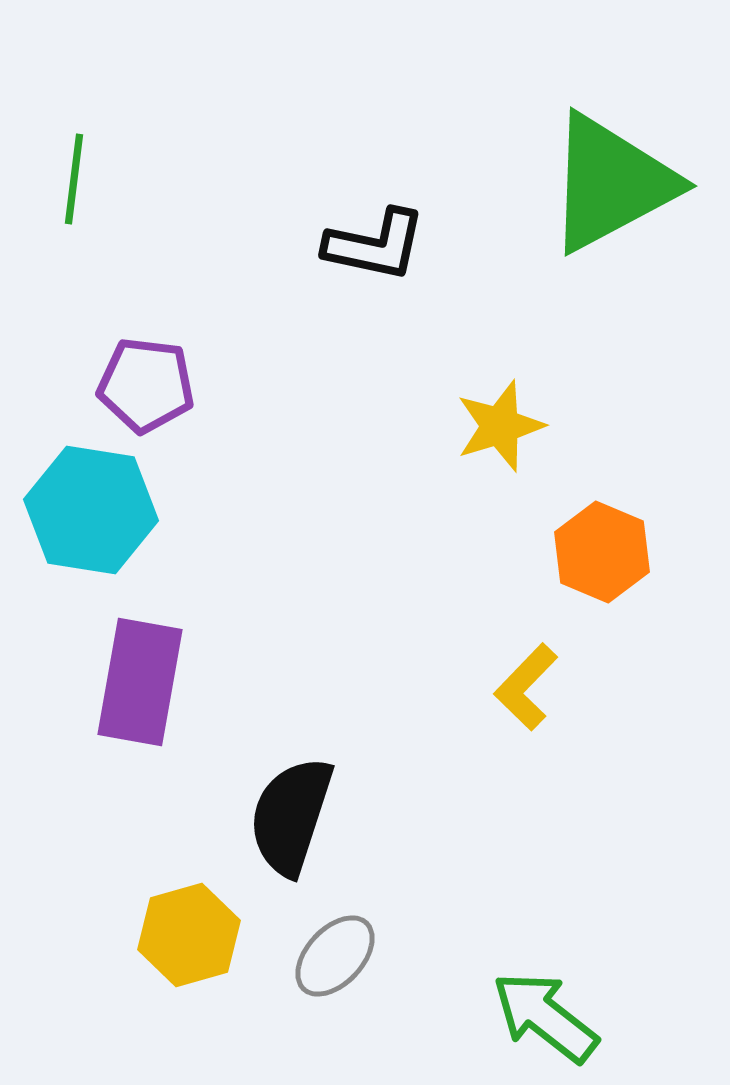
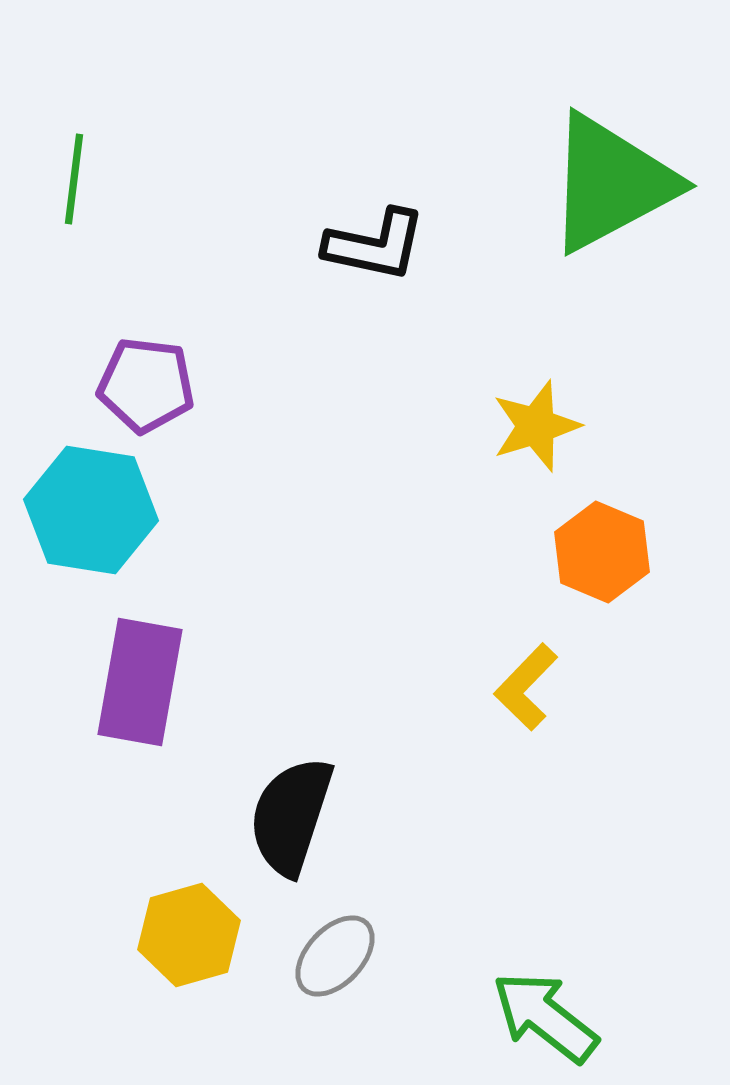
yellow star: moved 36 px right
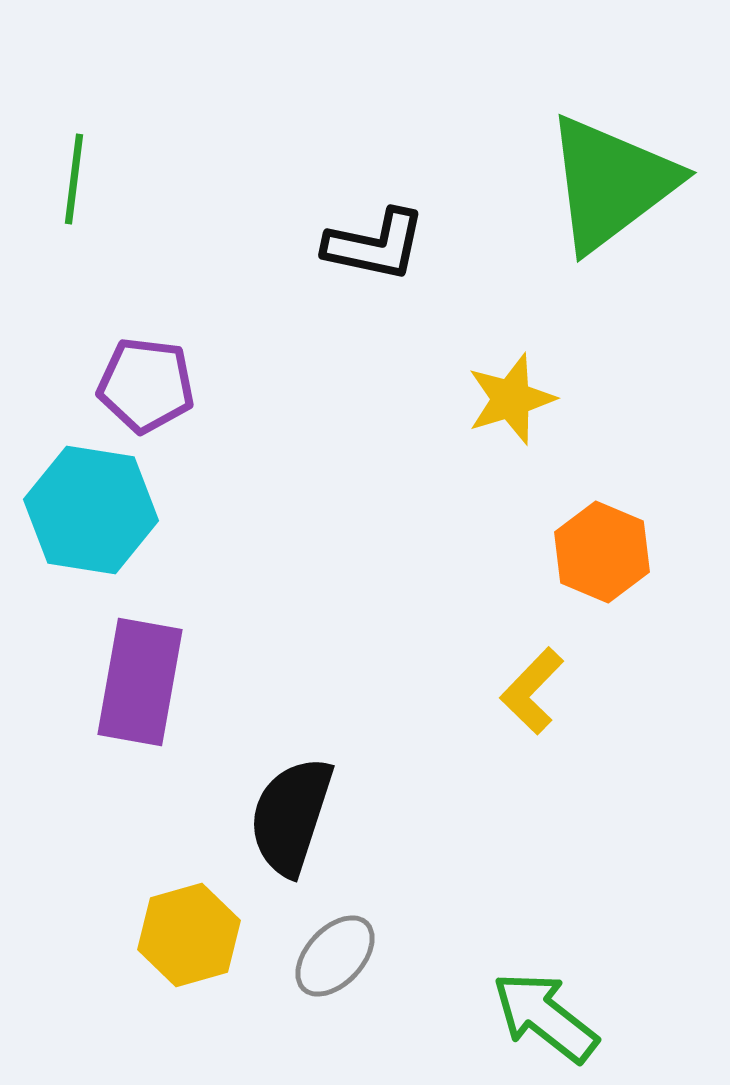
green triangle: rotated 9 degrees counterclockwise
yellow star: moved 25 px left, 27 px up
yellow L-shape: moved 6 px right, 4 px down
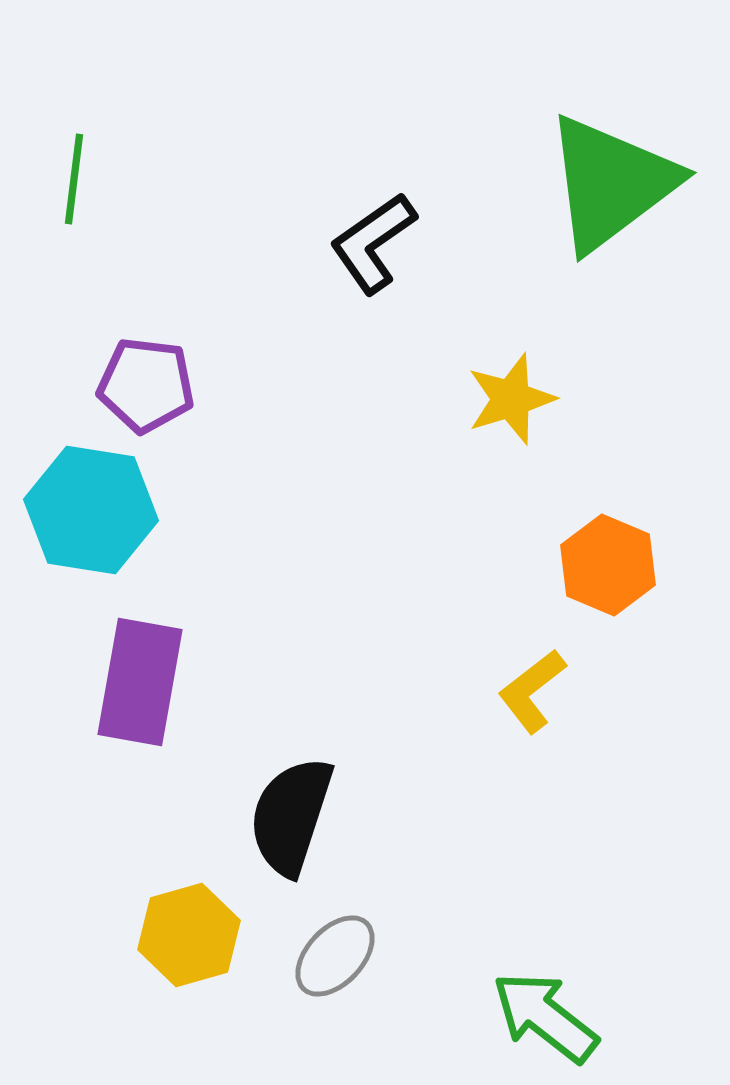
black L-shape: moved 2 px left, 2 px up; rotated 133 degrees clockwise
orange hexagon: moved 6 px right, 13 px down
yellow L-shape: rotated 8 degrees clockwise
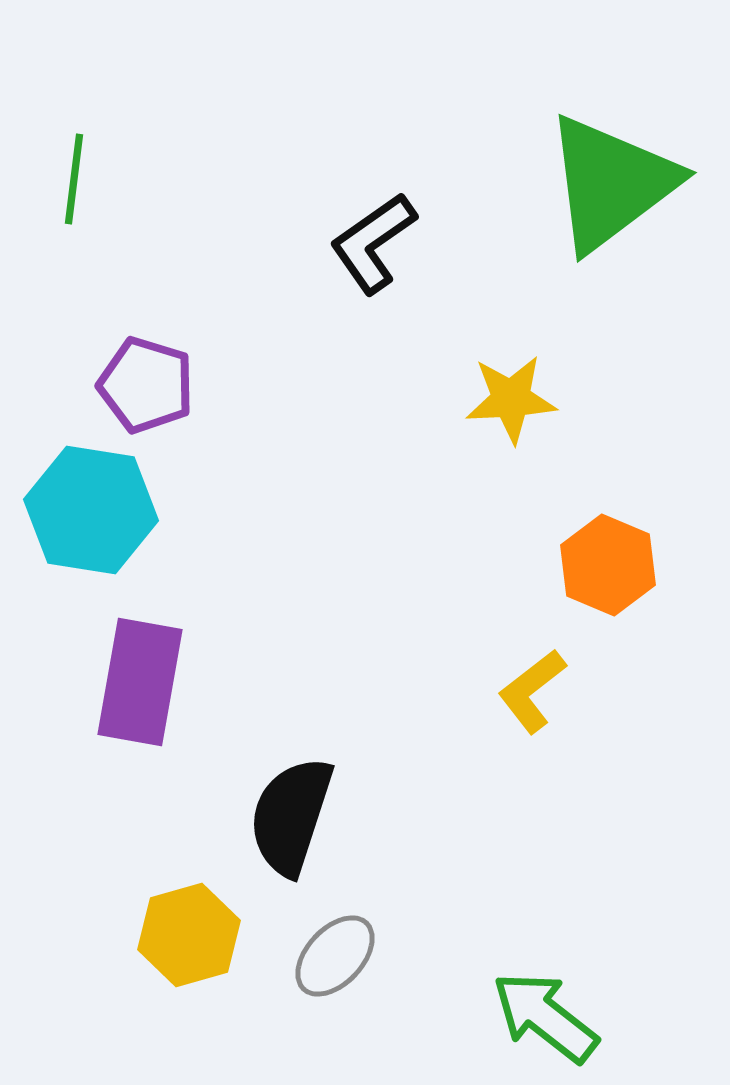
purple pentagon: rotated 10 degrees clockwise
yellow star: rotated 14 degrees clockwise
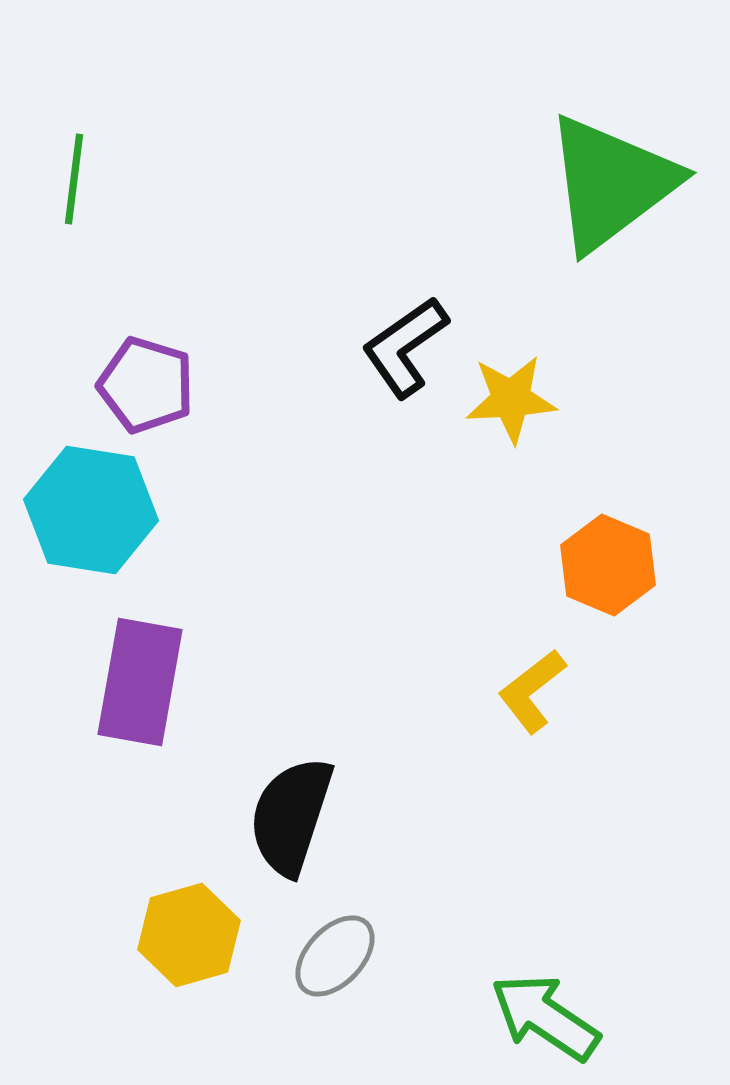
black L-shape: moved 32 px right, 104 px down
green arrow: rotated 4 degrees counterclockwise
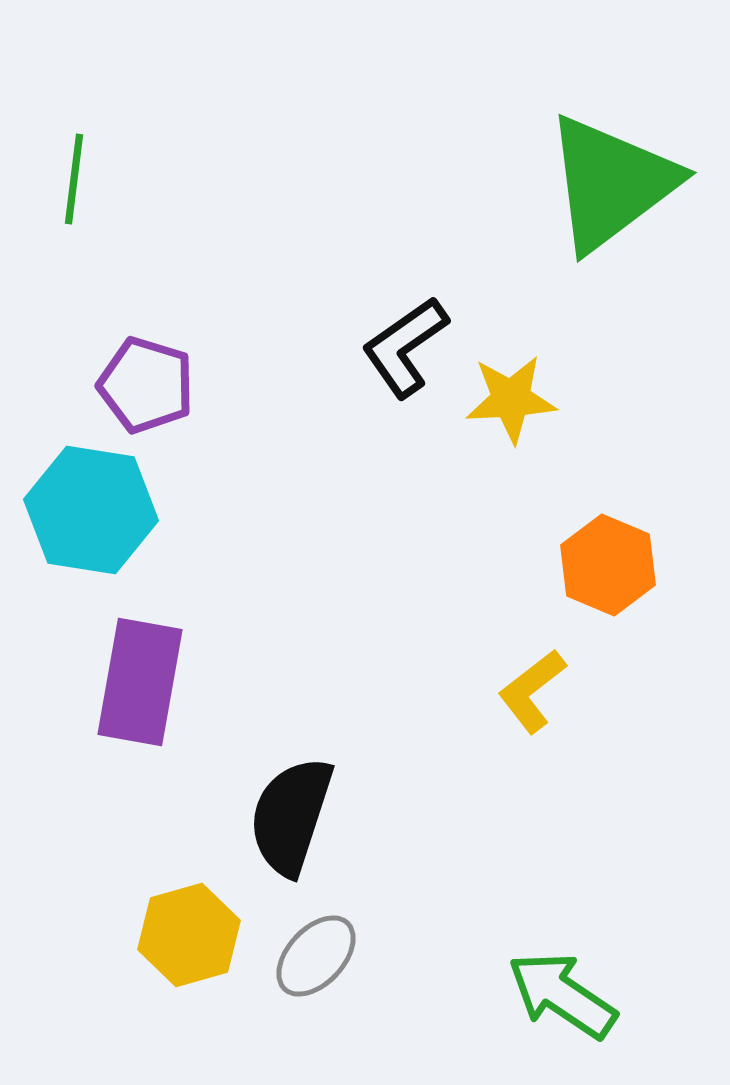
gray ellipse: moved 19 px left
green arrow: moved 17 px right, 22 px up
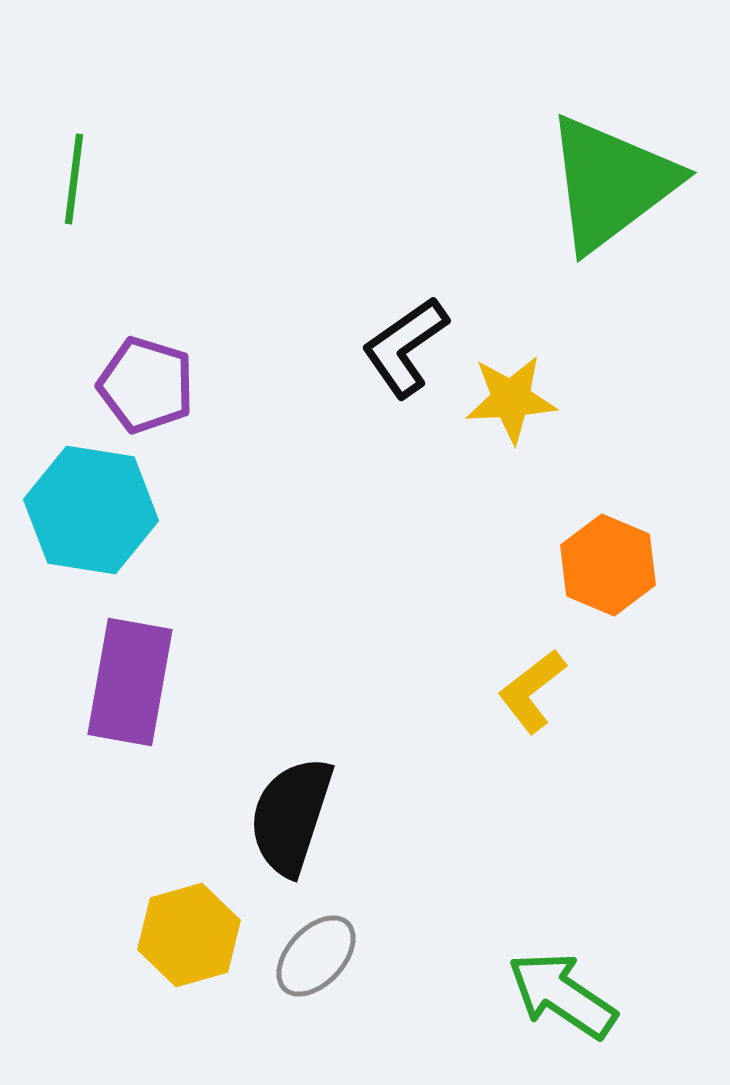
purple rectangle: moved 10 px left
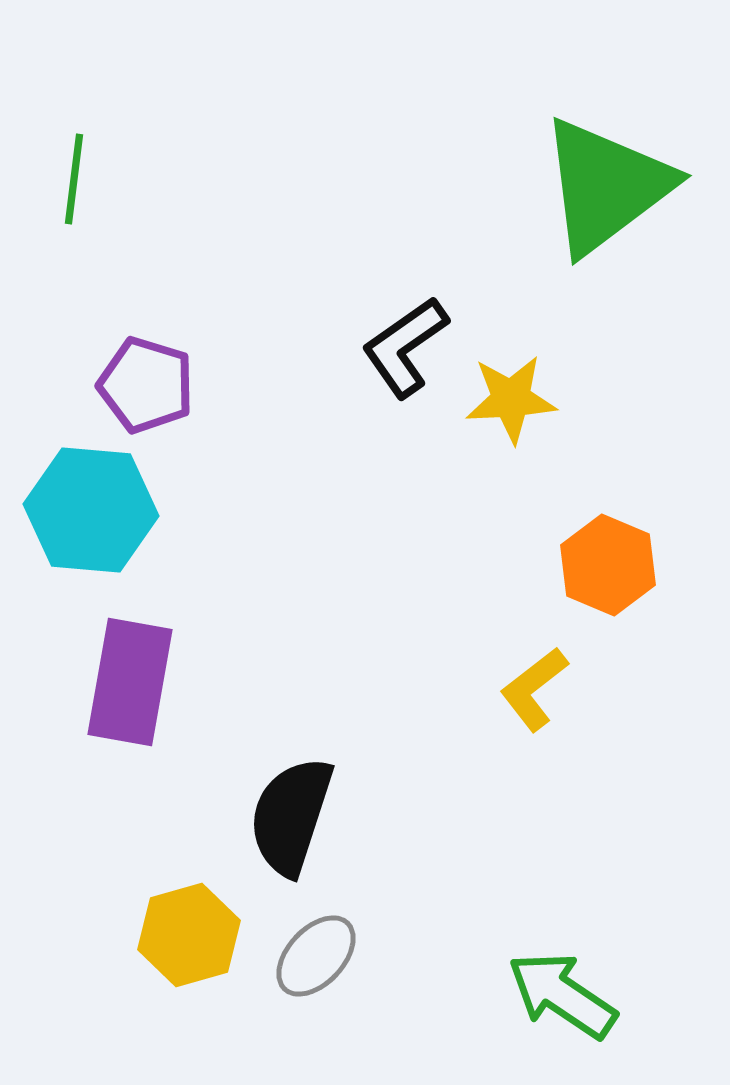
green triangle: moved 5 px left, 3 px down
cyan hexagon: rotated 4 degrees counterclockwise
yellow L-shape: moved 2 px right, 2 px up
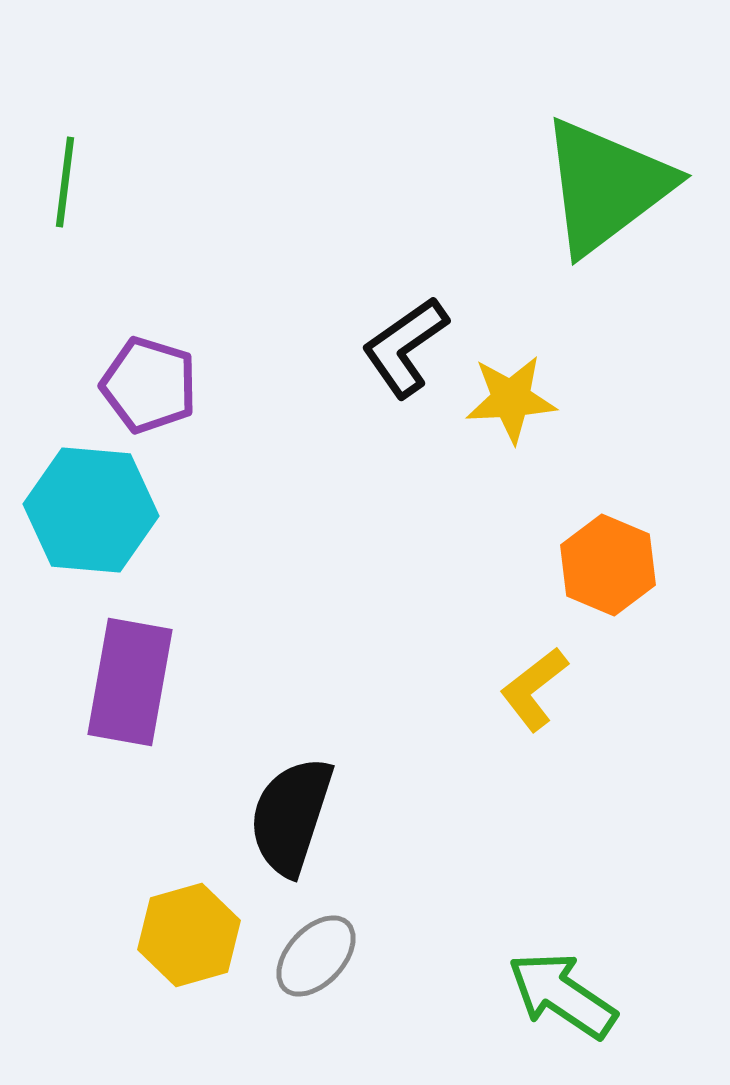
green line: moved 9 px left, 3 px down
purple pentagon: moved 3 px right
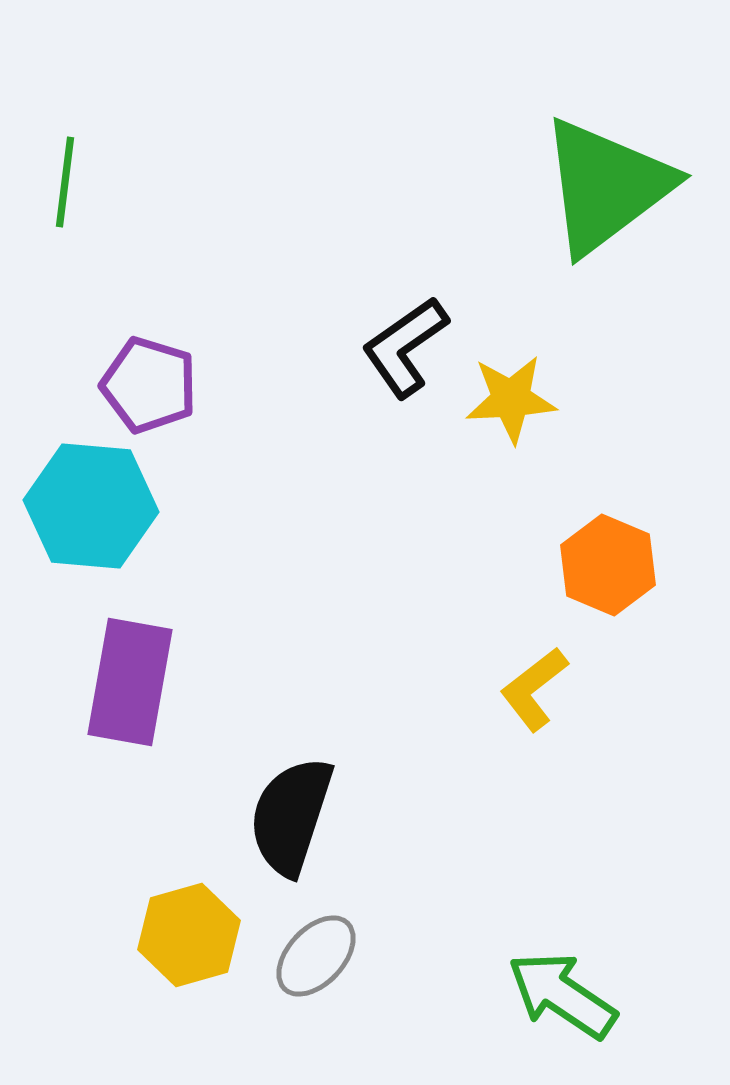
cyan hexagon: moved 4 px up
